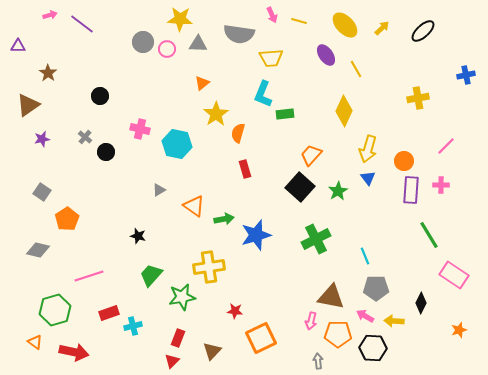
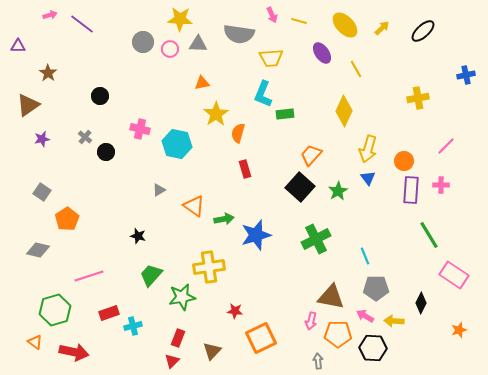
pink circle at (167, 49): moved 3 px right
purple ellipse at (326, 55): moved 4 px left, 2 px up
orange triangle at (202, 83): rotated 28 degrees clockwise
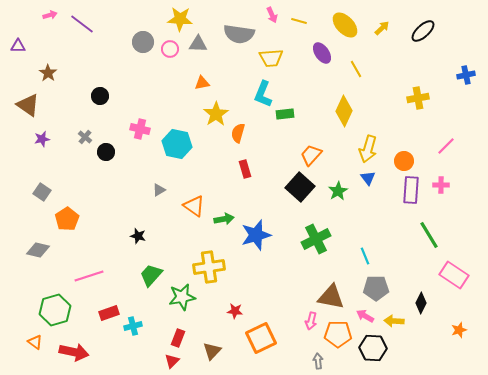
brown triangle at (28, 105): rotated 50 degrees counterclockwise
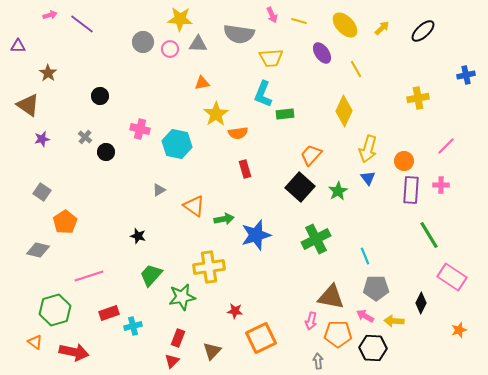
orange semicircle at (238, 133): rotated 114 degrees counterclockwise
orange pentagon at (67, 219): moved 2 px left, 3 px down
pink rectangle at (454, 275): moved 2 px left, 2 px down
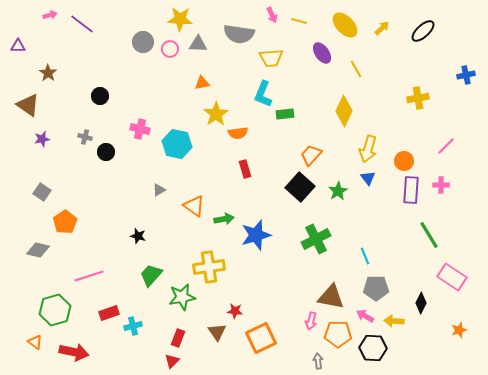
gray cross at (85, 137): rotated 24 degrees counterclockwise
brown triangle at (212, 351): moved 5 px right, 19 px up; rotated 18 degrees counterclockwise
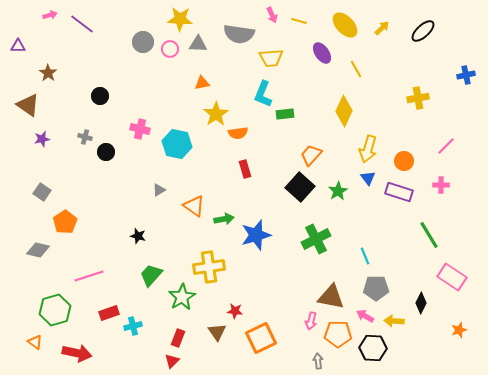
purple rectangle at (411, 190): moved 12 px left, 2 px down; rotated 76 degrees counterclockwise
green star at (182, 297): rotated 20 degrees counterclockwise
red arrow at (74, 352): moved 3 px right, 1 px down
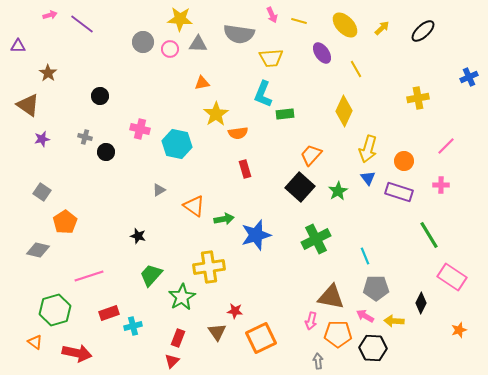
blue cross at (466, 75): moved 3 px right, 2 px down; rotated 12 degrees counterclockwise
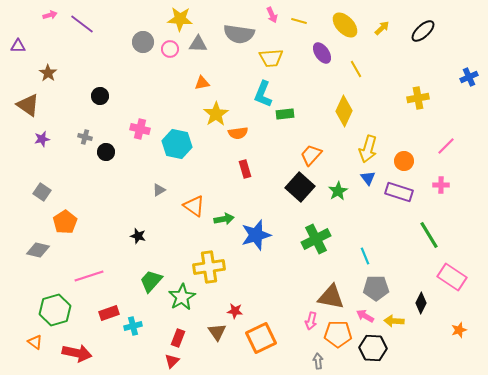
green trapezoid at (151, 275): moved 6 px down
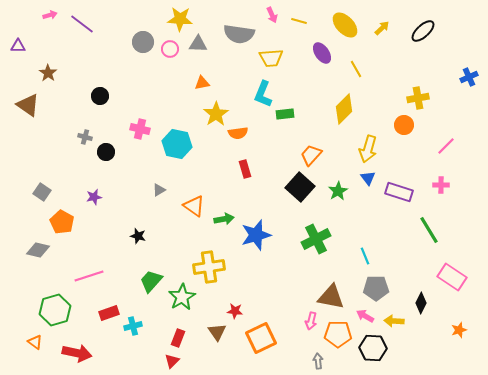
yellow diamond at (344, 111): moved 2 px up; rotated 20 degrees clockwise
purple star at (42, 139): moved 52 px right, 58 px down
orange circle at (404, 161): moved 36 px up
orange pentagon at (65, 222): moved 3 px left; rotated 10 degrees counterclockwise
green line at (429, 235): moved 5 px up
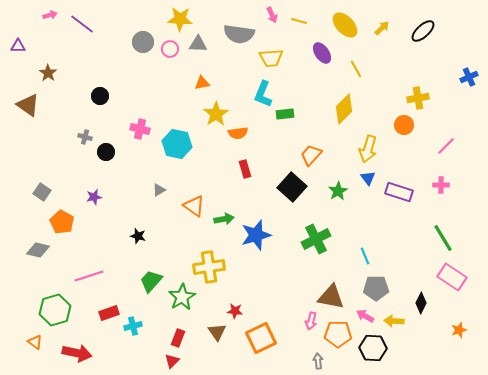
black square at (300, 187): moved 8 px left
green line at (429, 230): moved 14 px right, 8 px down
